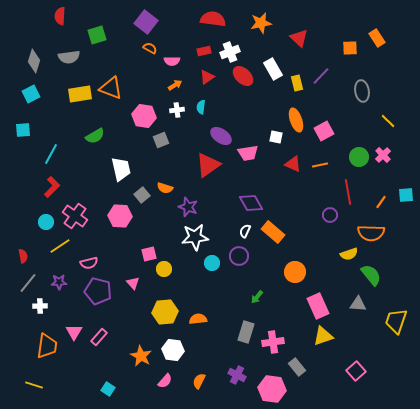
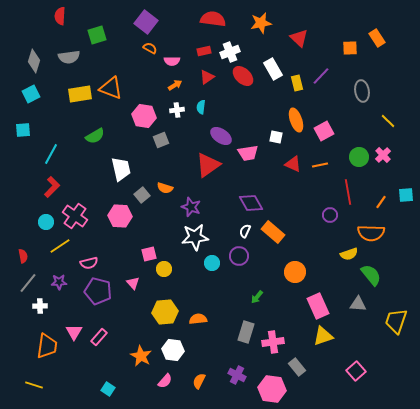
purple star at (188, 207): moved 3 px right
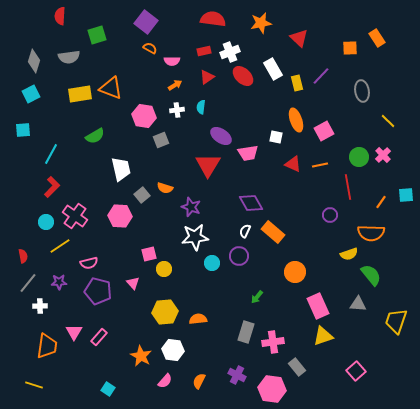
red triangle at (208, 165): rotated 24 degrees counterclockwise
red line at (348, 192): moved 5 px up
